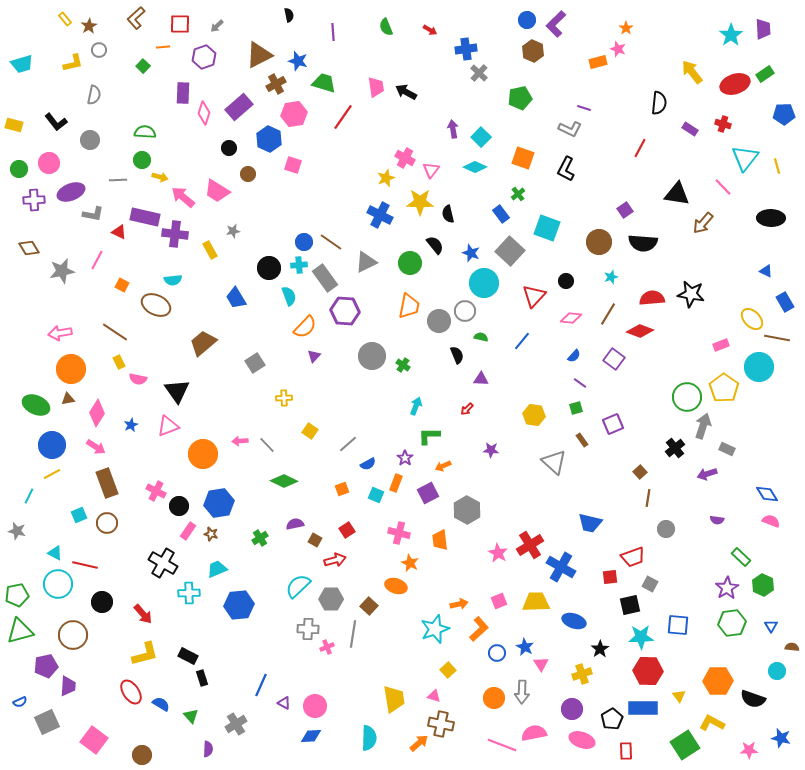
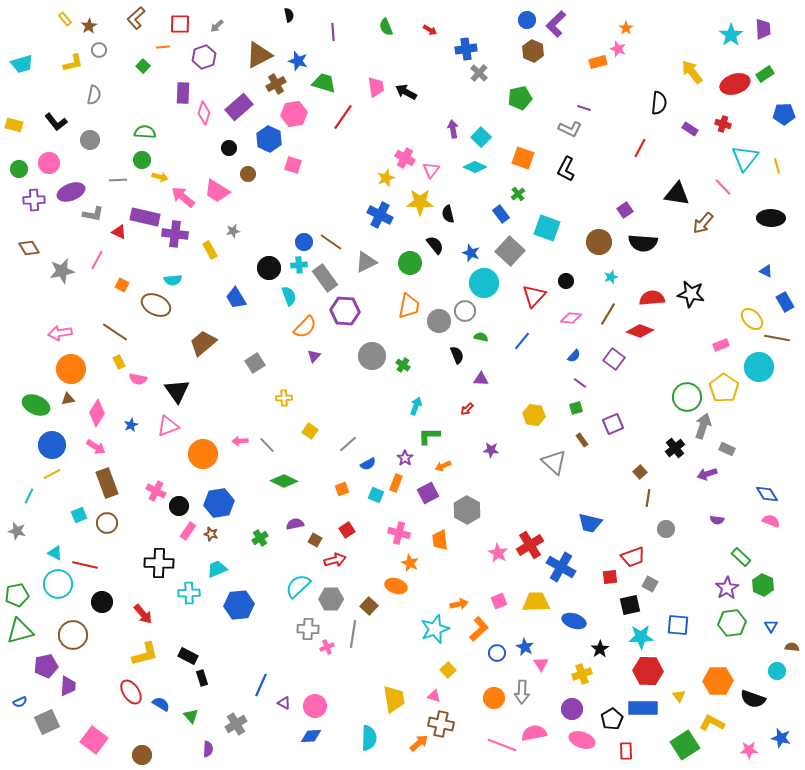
black cross at (163, 563): moved 4 px left; rotated 28 degrees counterclockwise
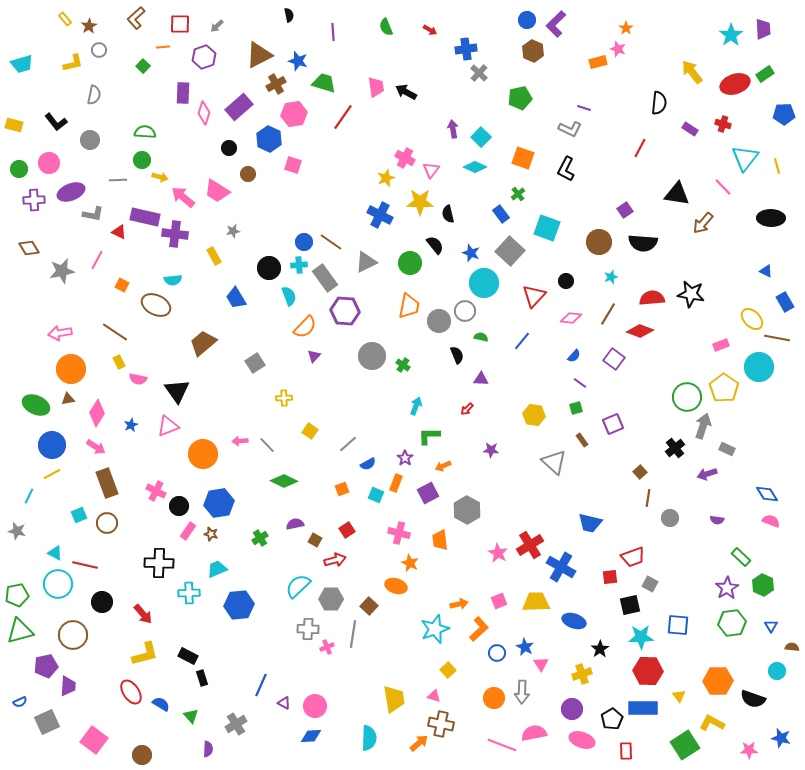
yellow rectangle at (210, 250): moved 4 px right, 6 px down
gray circle at (666, 529): moved 4 px right, 11 px up
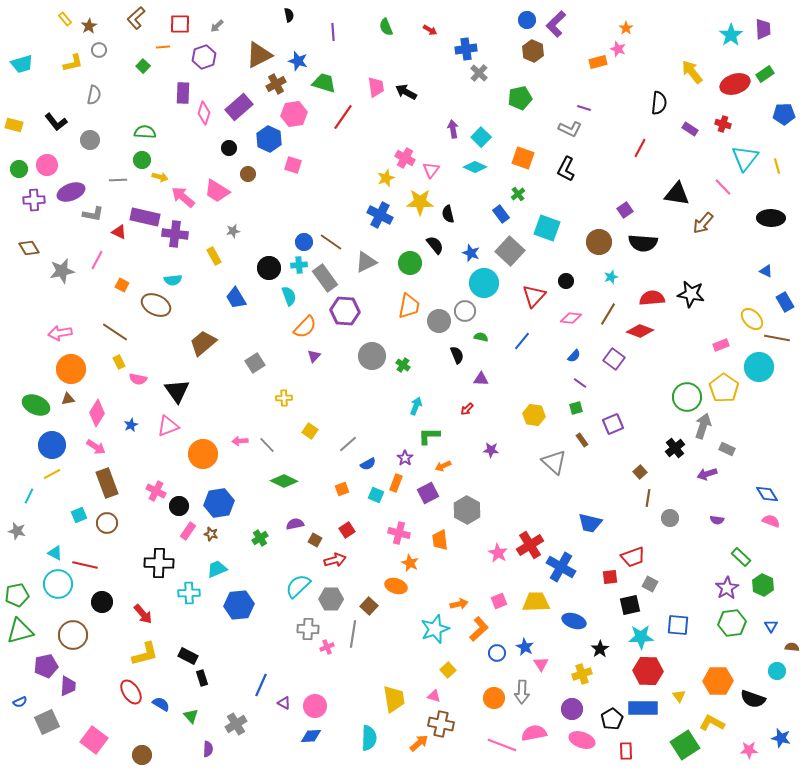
pink circle at (49, 163): moved 2 px left, 2 px down
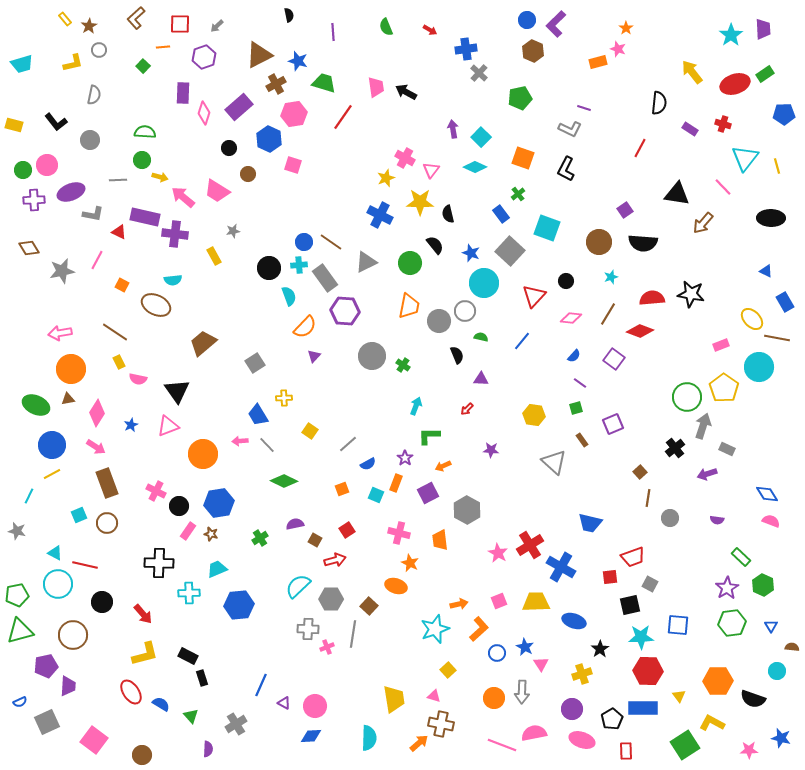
green circle at (19, 169): moved 4 px right, 1 px down
blue trapezoid at (236, 298): moved 22 px right, 117 px down
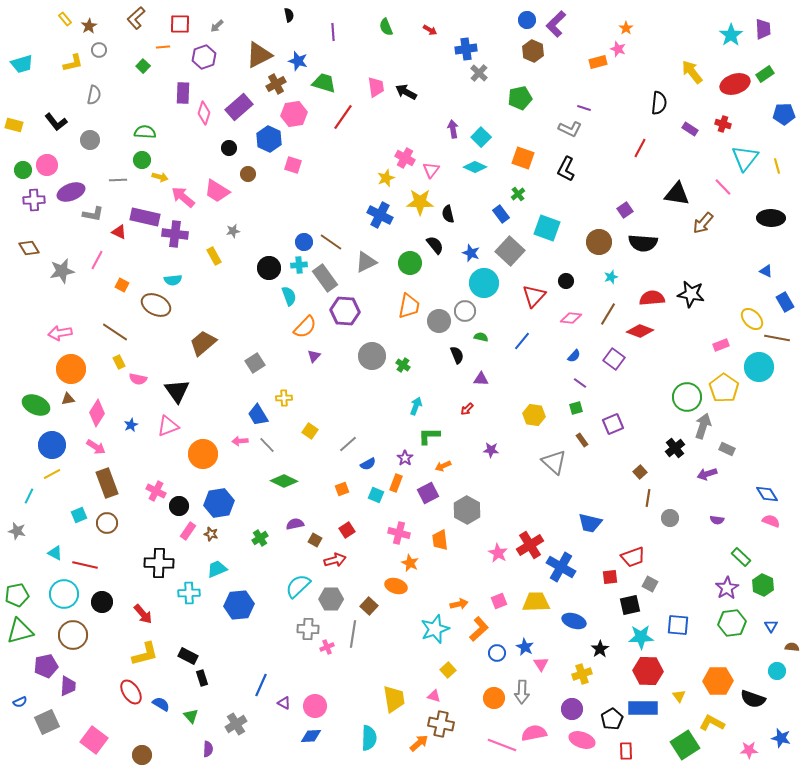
cyan circle at (58, 584): moved 6 px right, 10 px down
